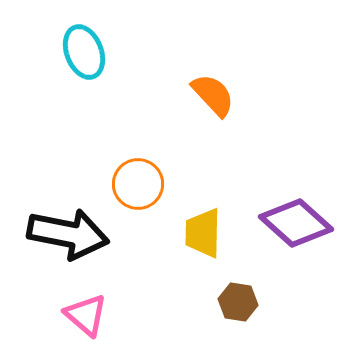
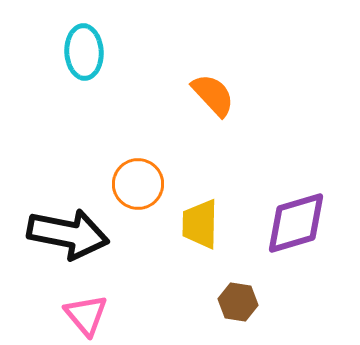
cyan ellipse: rotated 18 degrees clockwise
purple diamond: rotated 58 degrees counterclockwise
yellow trapezoid: moved 3 px left, 9 px up
pink triangle: rotated 9 degrees clockwise
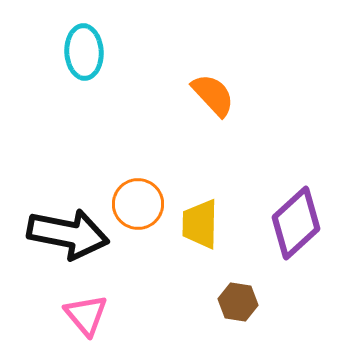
orange circle: moved 20 px down
purple diamond: rotated 26 degrees counterclockwise
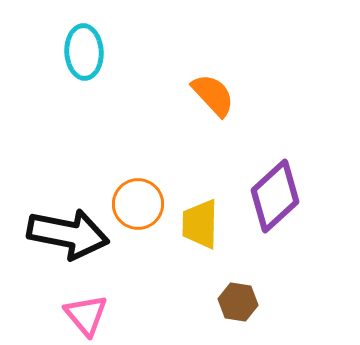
purple diamond: moved 21 px left, 27 px up
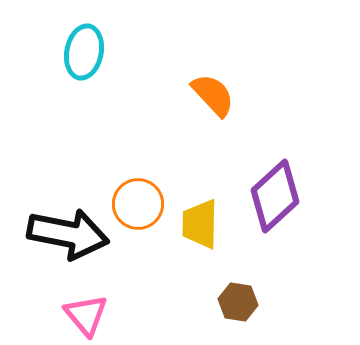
cyan ellipse: rotated 14 degrees clockwise
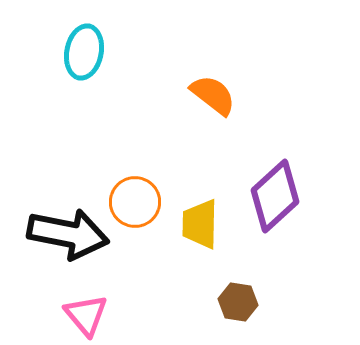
orange semicircle: rotated 9 degrees counterclockwise
orange circle: moved 3 px left, 2 px up
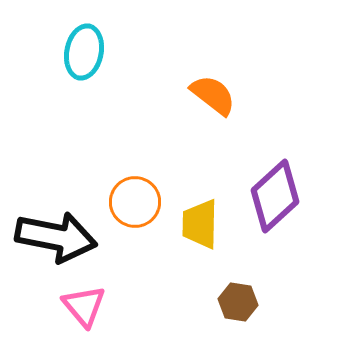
black arrow: moved 12 px left, 3 px down
pink triangle: moved 2 px left, 9 px up
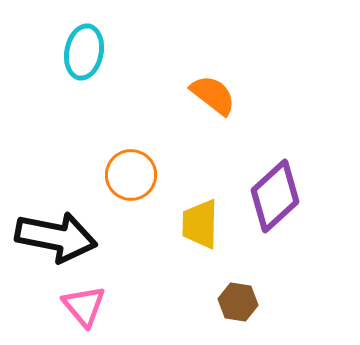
orange circle: moved 4 px left, 27 px up
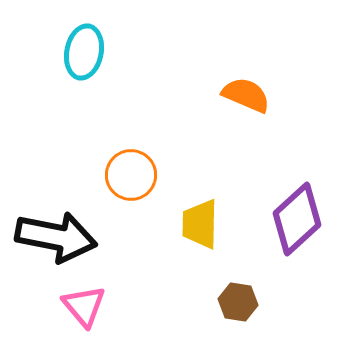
orange semicircle: moved 33 px right; rotated 15 degrees counterclockwise
purple diamond: moved 22 px right, 23 px down
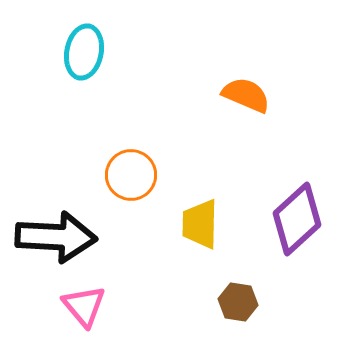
black arrow: rotated 8 degrees counterclockwise
